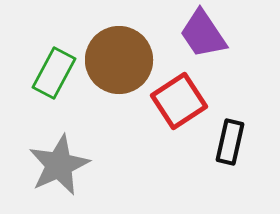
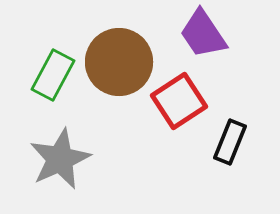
brown circle: moved 2 px down
green rectangle: moved 1 px left, 2 px down
black rectangle: rotated 9 degrees clockwise
gray star: moved 1 px right, 6 px up
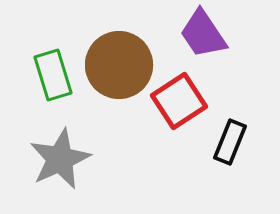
brown circle: moved 3 px down
green rectangle: rotated 45 degrees counterclockwise
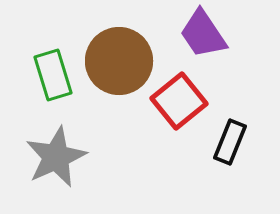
brown circle: moved 4 px up
red square: rotated 6 degrees counterclockwise
gray star: moved 4 px left, 2 px up
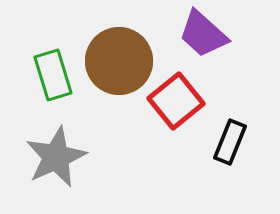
purple trapezoid: rotated 14 degrees counterclockwise
red square: moved 3 px left
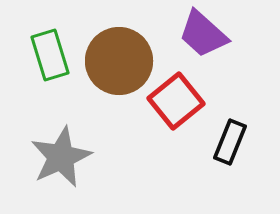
green rectangle: moved 3 px left, 20 px up
gray star: moved 5 px right
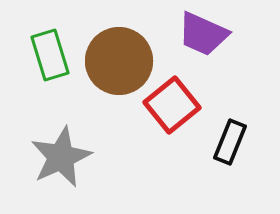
purple trapezoid: rotated 18 degrees counterclockwise
red square: moved 4 px left, 4 px down
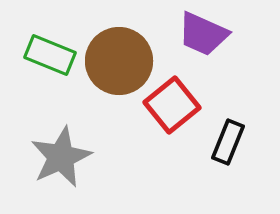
green rectangle: rotated 51 degrees counterclockwise
black rectangle: moved 2 px left
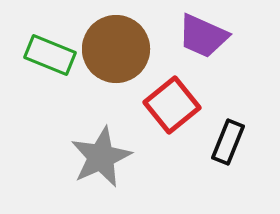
purple trapezoid: moved 2 px down
brown circle: moved 3 px left, 12 px up
gray star: moved 40 px right
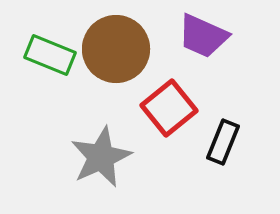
red square: moved 3 px left, 3 px down
black rectangle: moved 5 px left
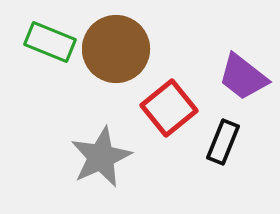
purple trapezoid: moved 40 px right, 41 px down; rotated 14 degrees clockwise
green rectangle: moved 13 px up
